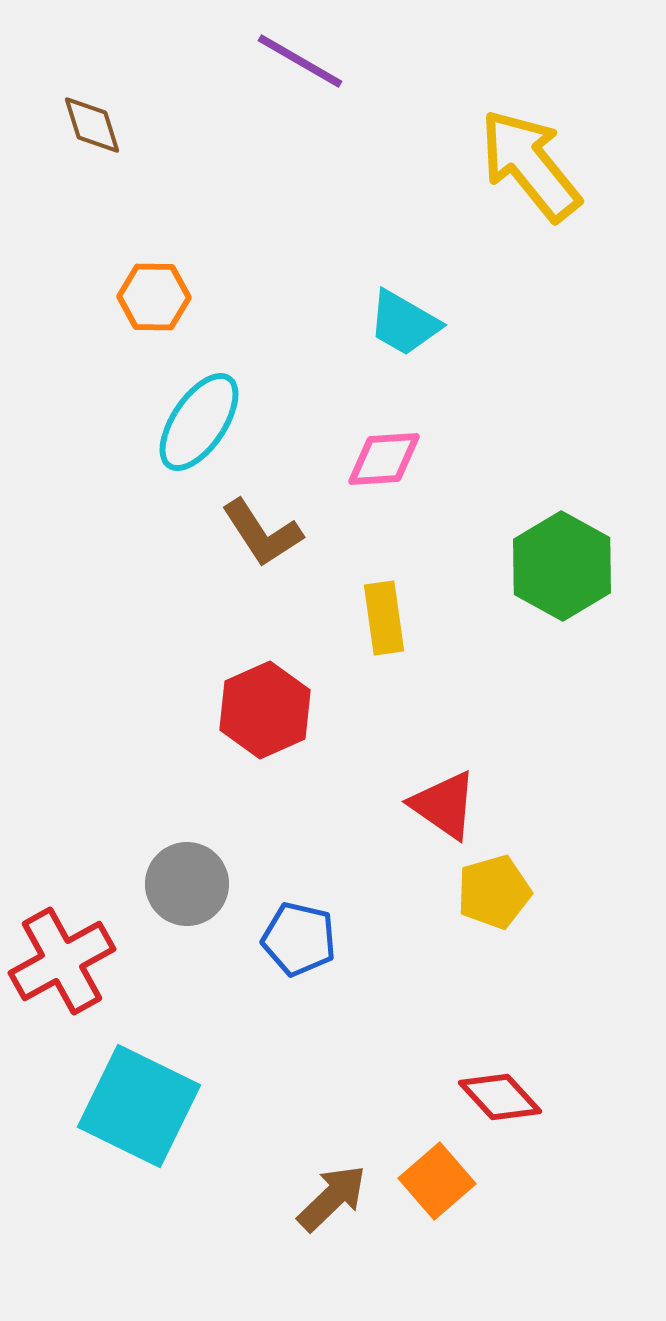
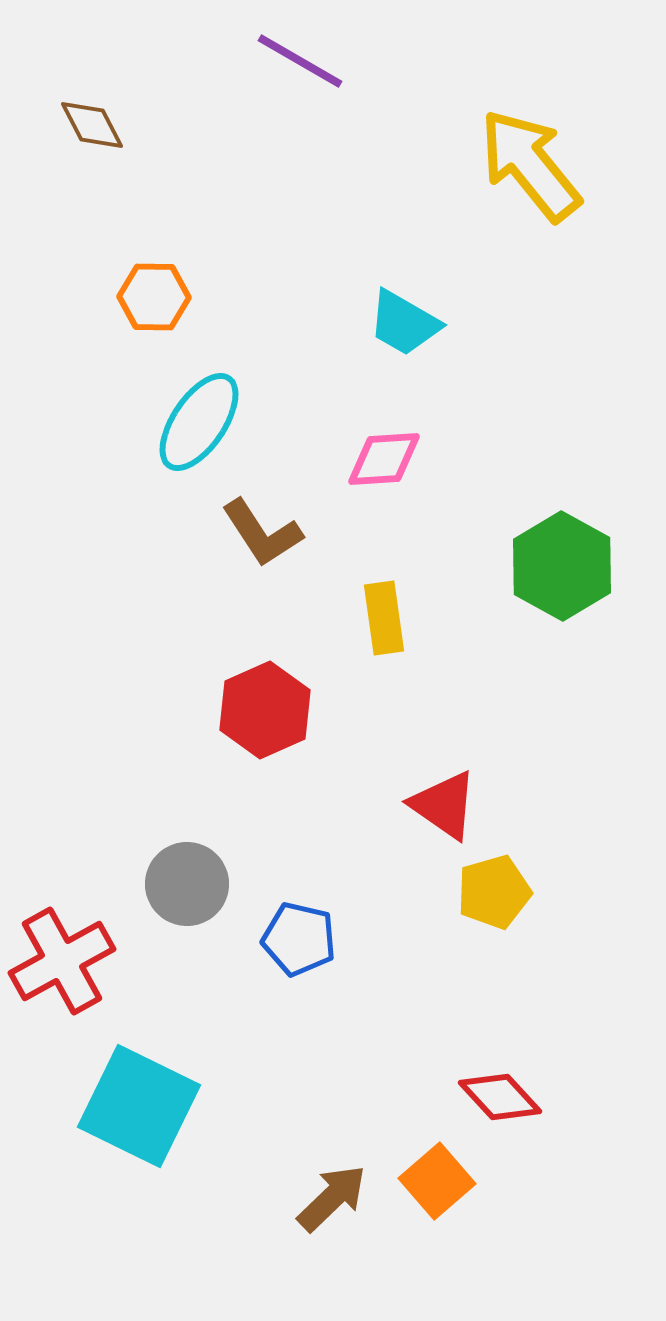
brown diamond: rotated 10 degrees counterclockwise
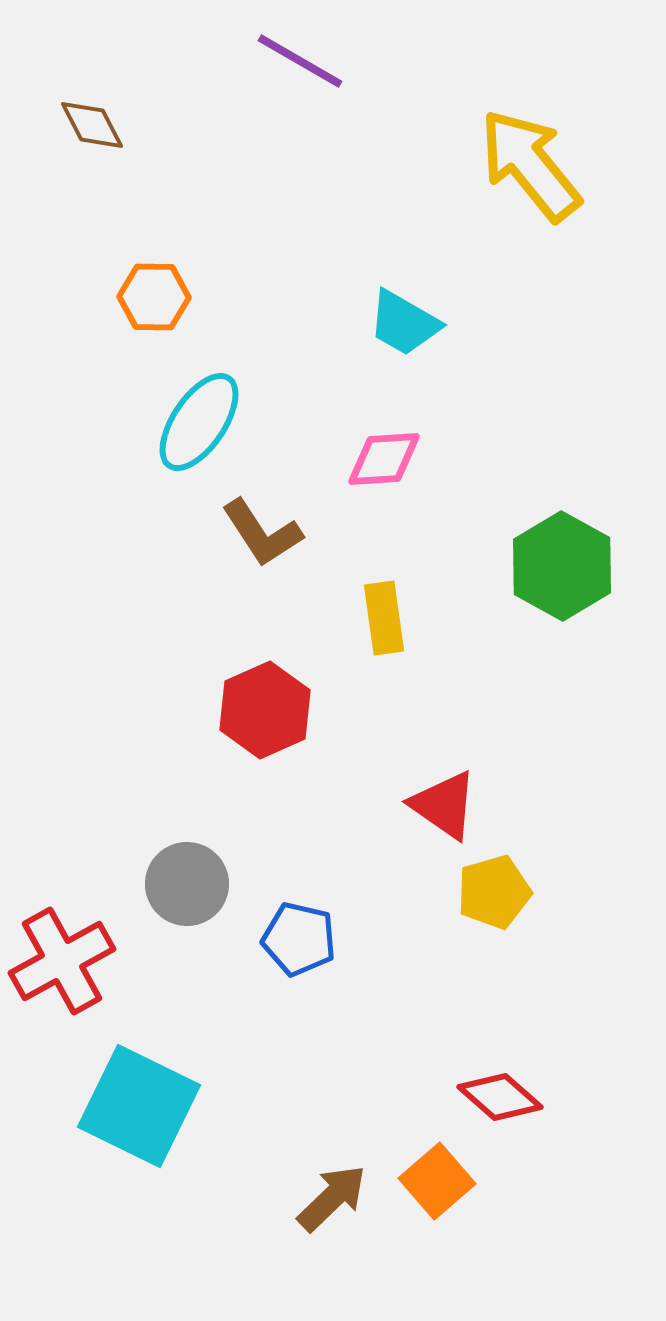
red diamond: rotated 6 degrees counterclockwise
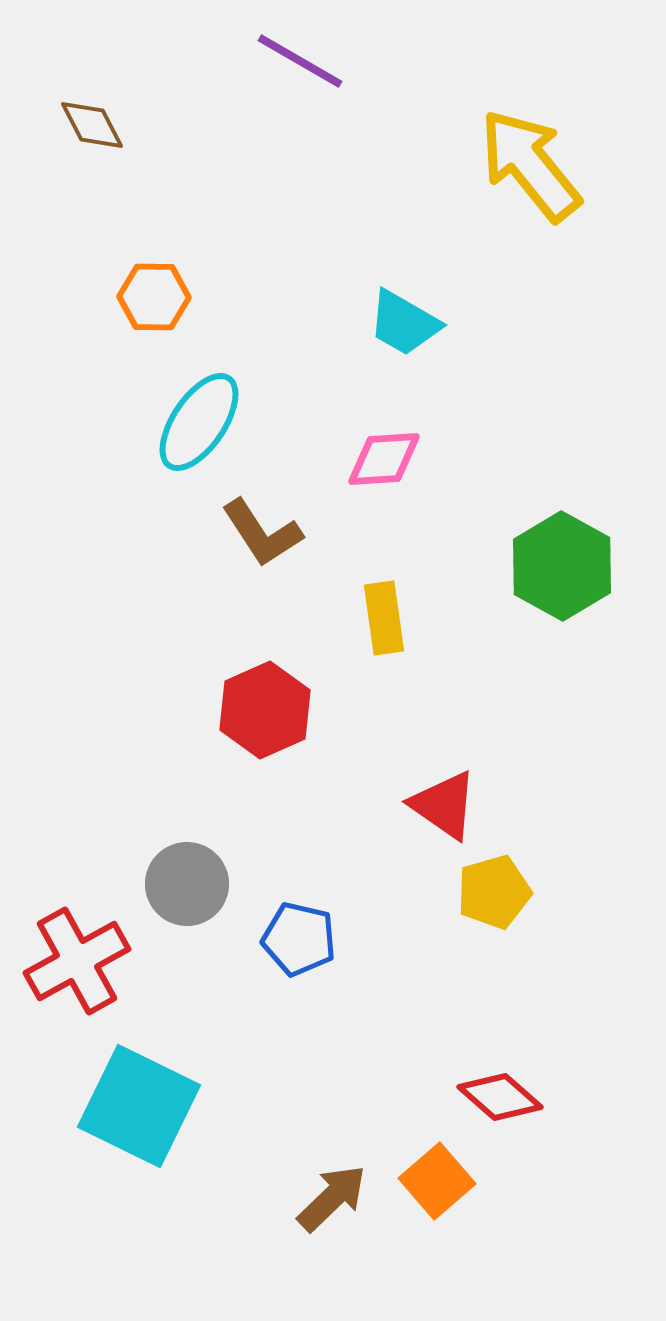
red cross: moved 15 px right
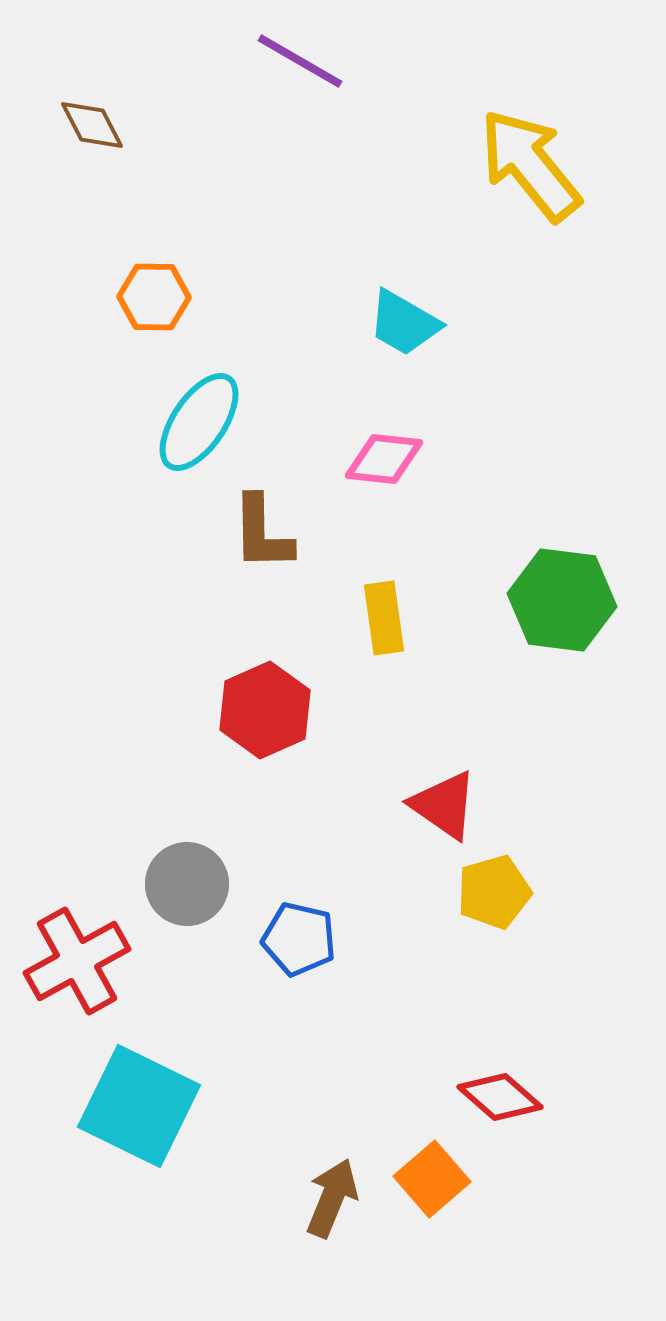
pink diamond: rotated 10 degrees clockwise
brown L-shape: rotated 32 degrees clockwise
green hexagon: moved 34 px down; rotated 22 degrees counterclockwise
orange square: moved 5 px left, 2 px up
brown arrow: rotated 24 degrees counterclockwise
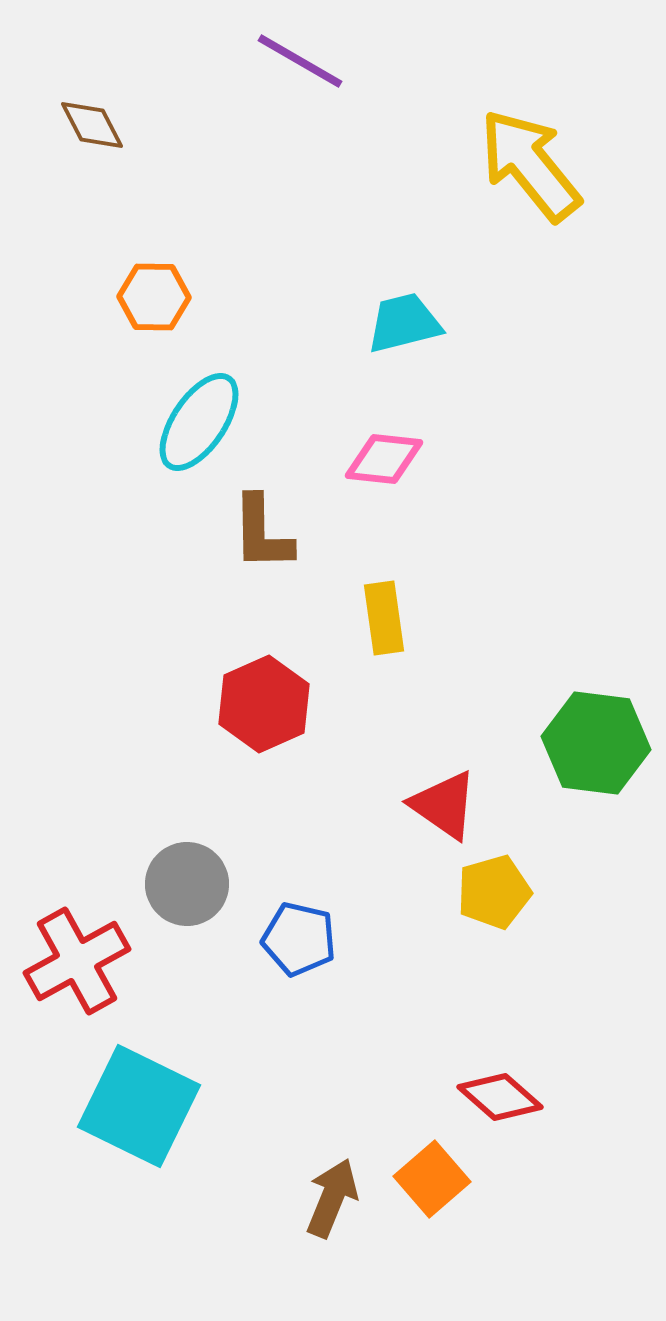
cyan trapezoid: rotated 136 degrees clockwise
green hexagon: moved 34 px right, 143 px down
red hexagon: moved 1 px left, 6 px up
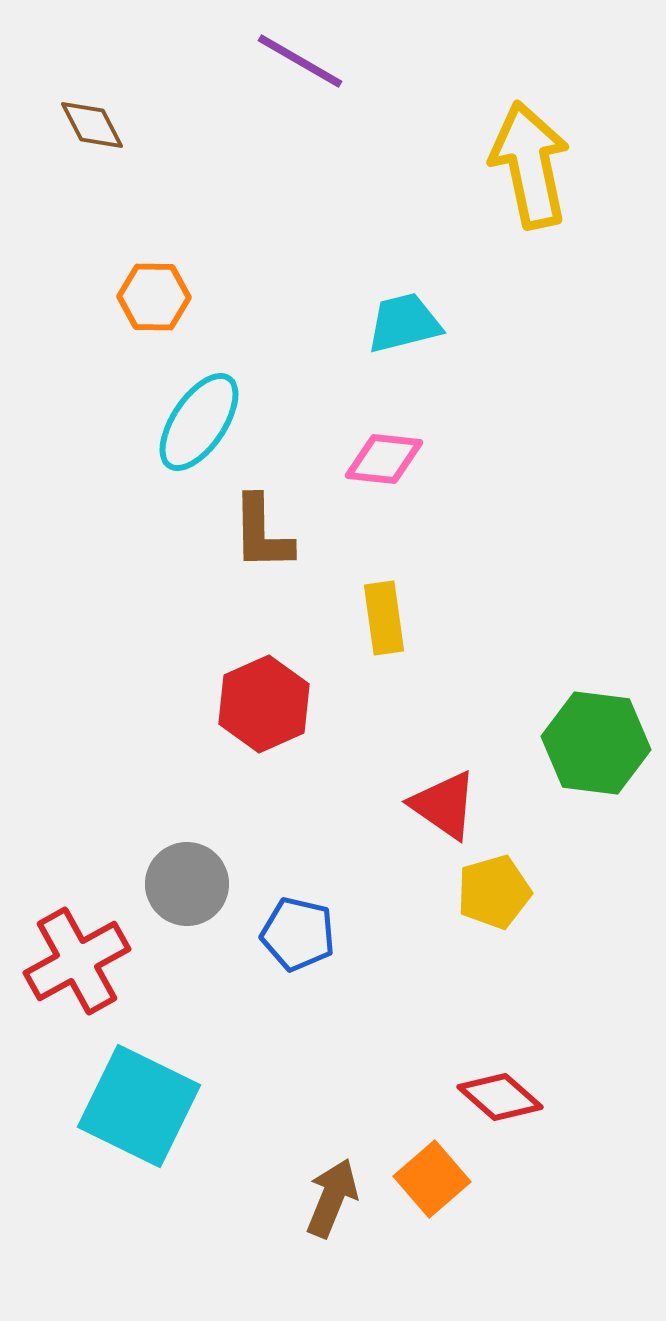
yellow arrow: rotated 27 degrees clockwise
blue pentagon: moved 1 px left, 5 px up
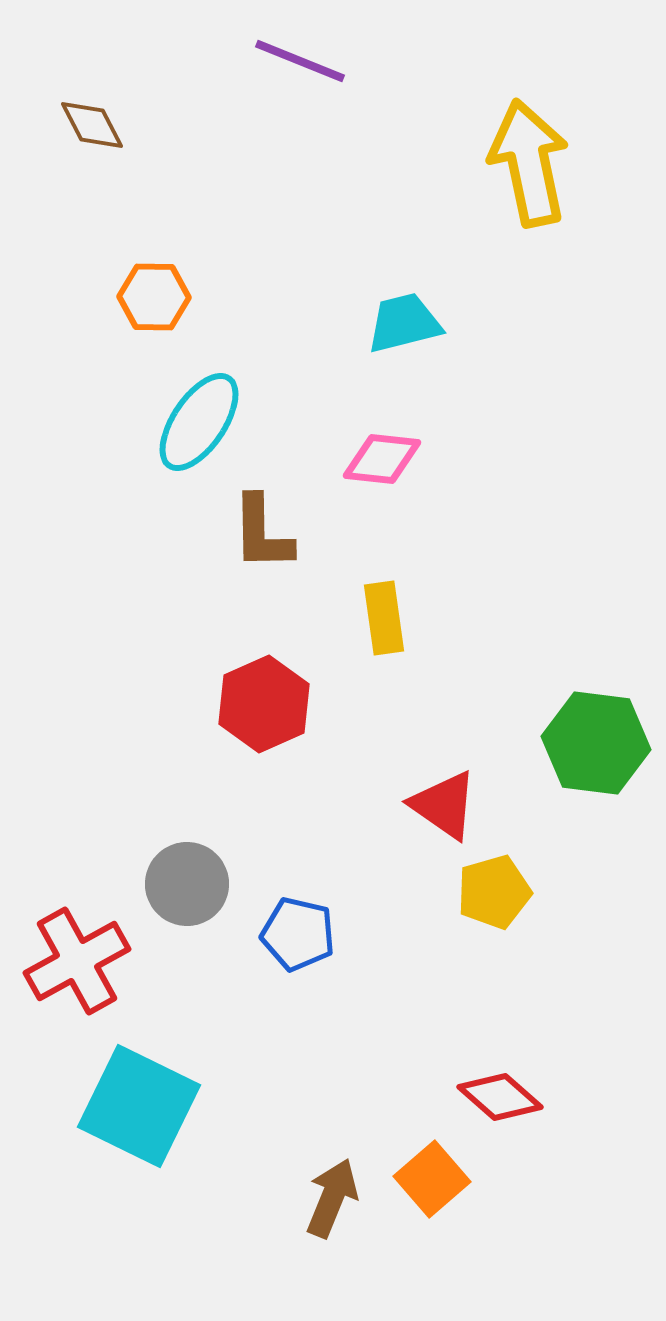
purple line: rotated 8 degrees counterclockwise
yellow arrow: moved 1 px left, 2 px up
pink diamond: moved 2 px left
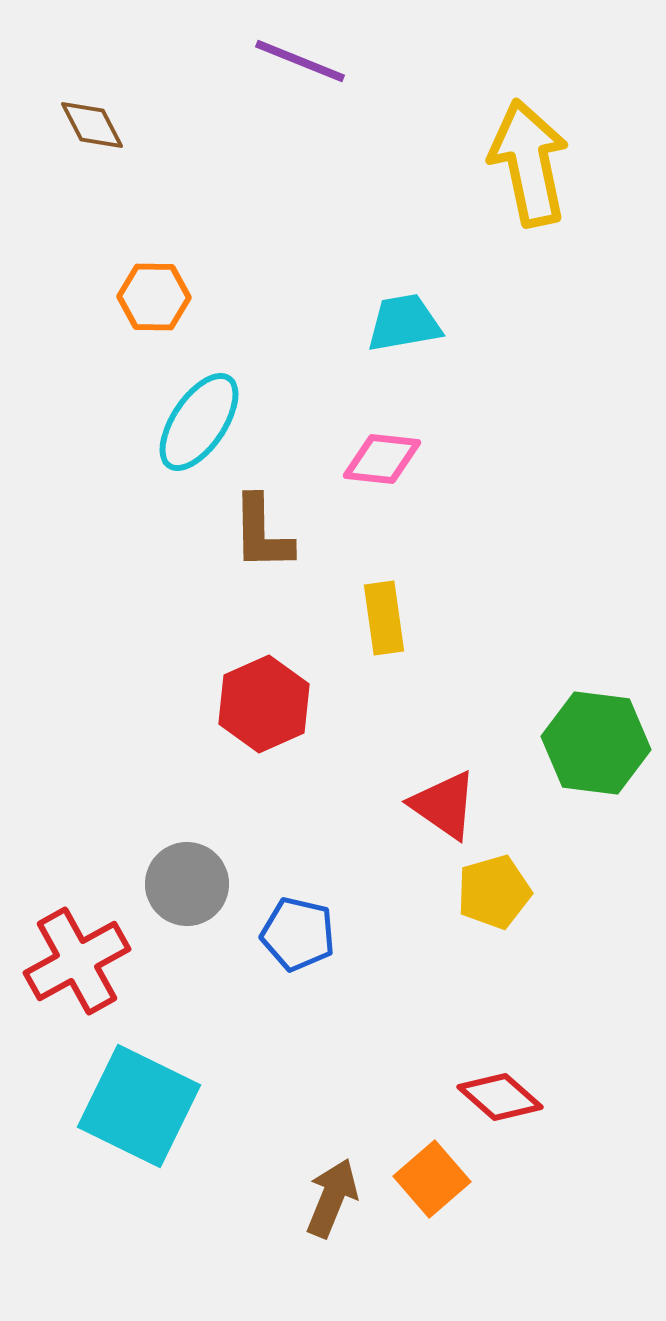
cyan trapezoid: rotated 4 degrees clockwise
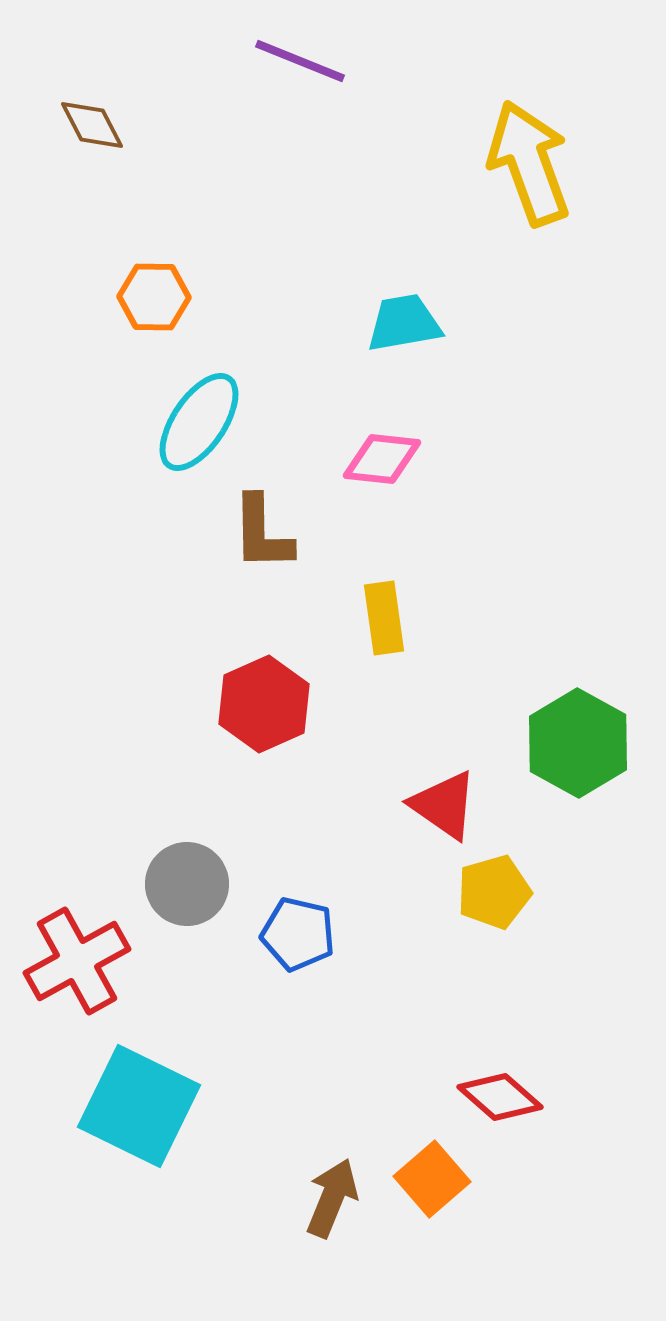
yellow arrow: rotated 8 degrees counterclockwise
green hexagon: moved 18 px left; rotated 22 degrees clockwise
